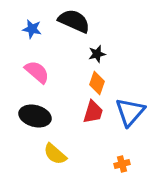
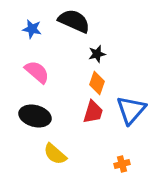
blue triangle: moved 1 px right, 2 px up
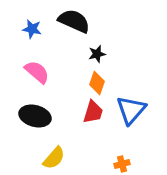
yellow semicircle: moved 1 px left, 4 px down; rotated 90 degrees counterclockwise
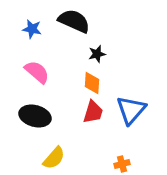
orange diamond: moved 5 px left; rotated 15 degrees counterclockwise
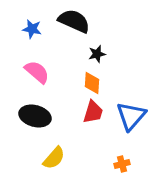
blue triangle: moved 6 px down
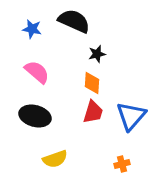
yellow semicircle: moved 1 px right, 1 px down; rotated 30 degrees clockwise
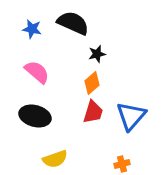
black semicircle: moved 1 px left, 2 px down
orange diamond: rotated 45 degrees clockwise
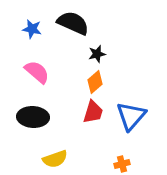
orange diamond: moved 3 px right, 1 px up
black ellipse: moved 2 px left, 1 px down; rotated 12 degrees counterclockwise
